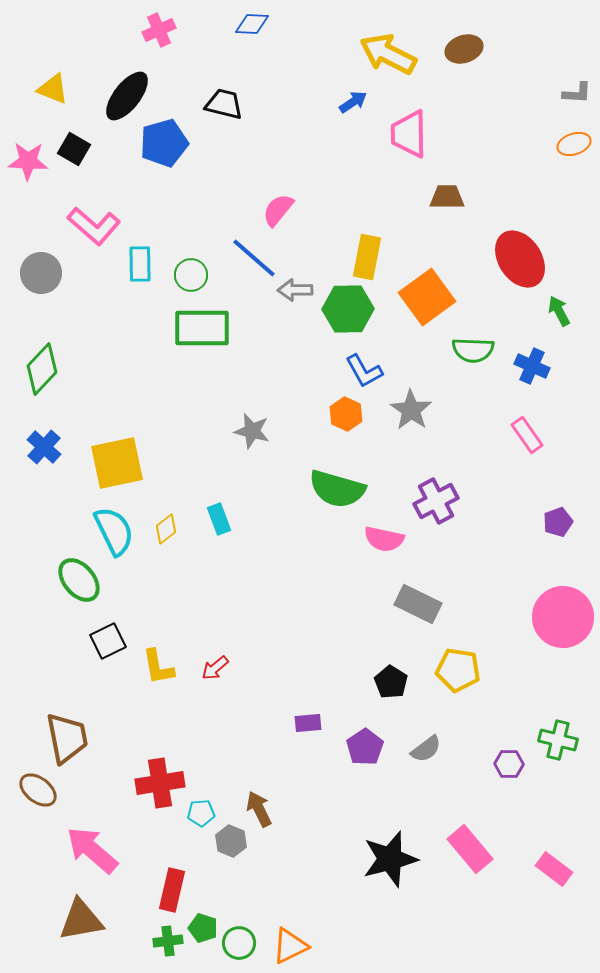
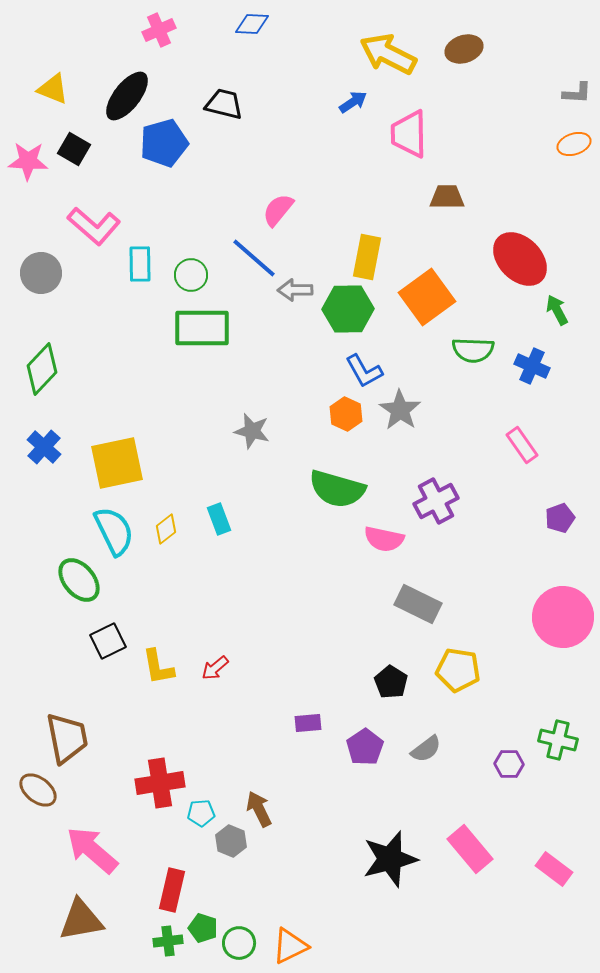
red ellipse at (520, 259): rotated 12 degrees counterclockwise
green arrow at (559, 311): moved 2 px left, 1 px up
gray star at (411, 410): moved 11 px left
pink rectangle at (527, 435): moved 5 px left, 10 px down
purple pentagon at (558, 522): moved 2 px right, 4 px up
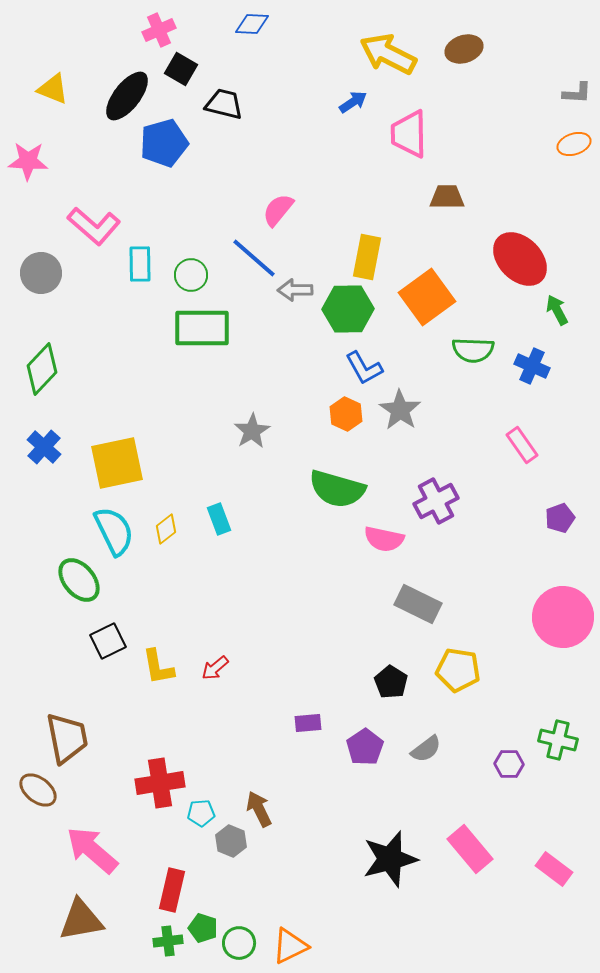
black square at (74, 149): moved 107 px right, 80 px up
blue L-shape at (364, 371): moved 3 px up
gray star at (252, 431): rotated 27 degrees clockwise
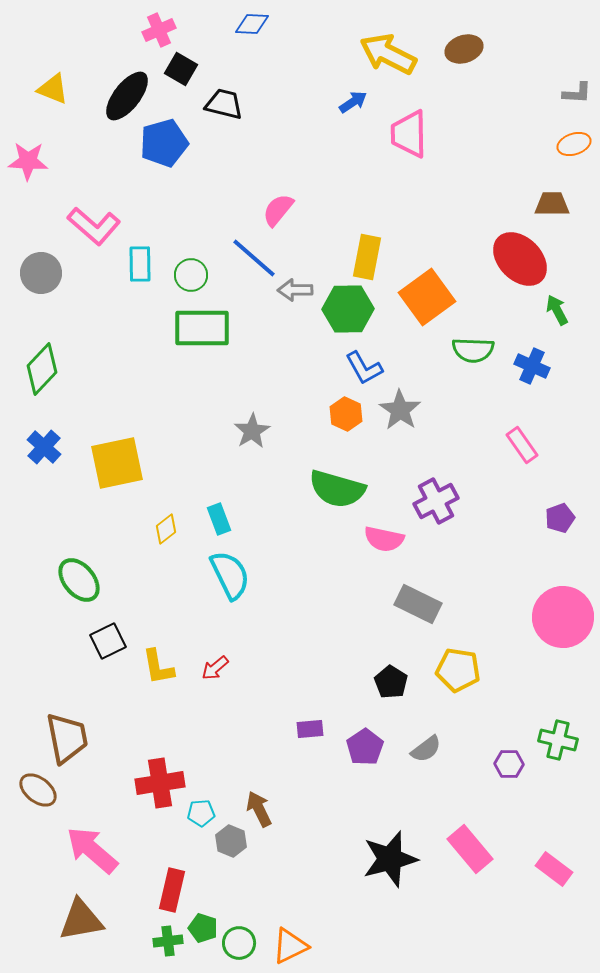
brown trapezoid at (447, 197): moved 105 px right, 7 px down
cyan semicircle at (114, 531): moved 116 px right, 44 px down
purple rectangle at (308, 723): moved 2 px right, 6 px down
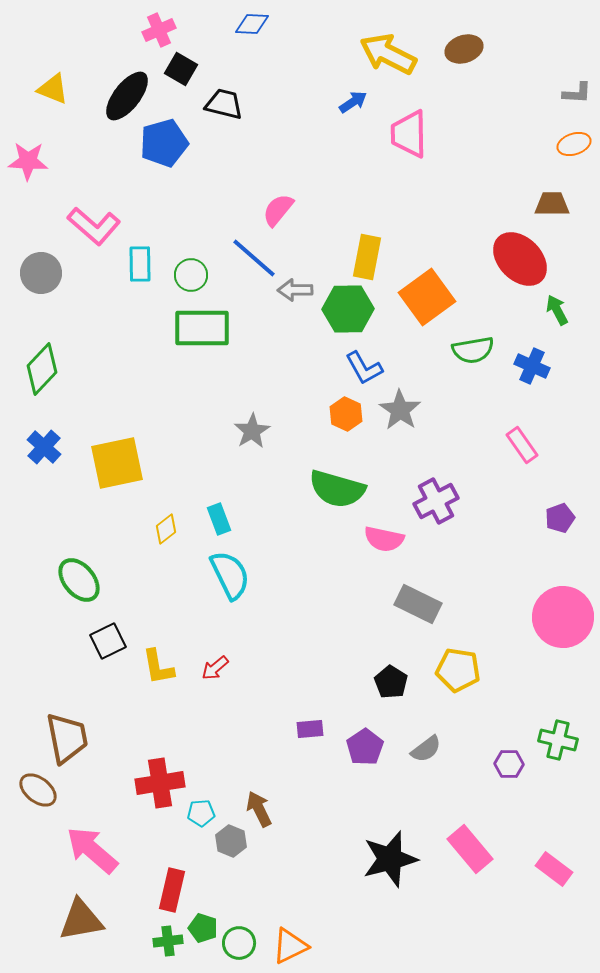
green semicircle at (473, 350): rotated 12 degrees counterclockwise
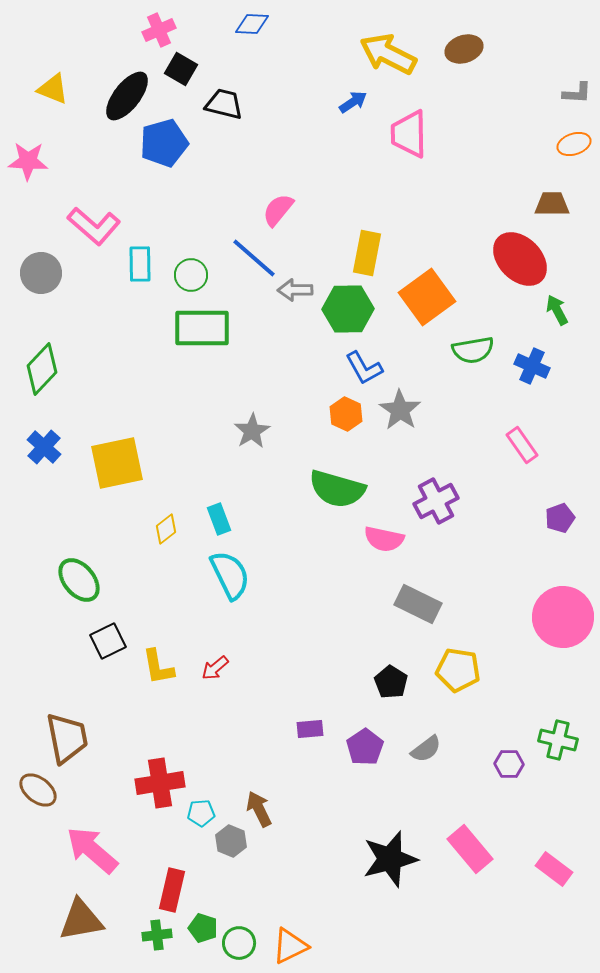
yellow rectangle at (367, 257): moved 4 px up
green cross at (168, 941): moved 11 px left, 6 px up
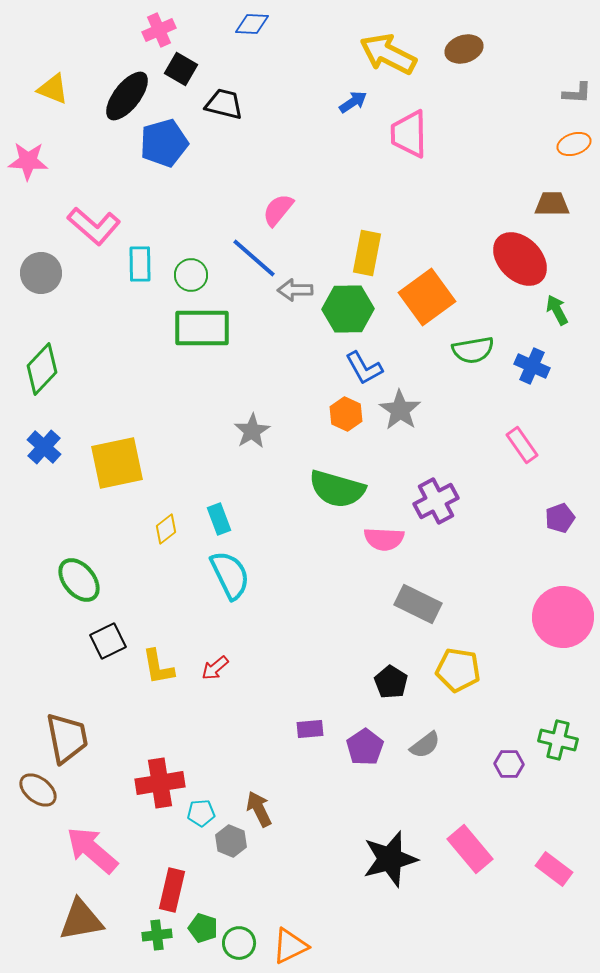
pink semicircle at (384, 539): rotated 9 degrees counterclockwise
gray semicircle at (426, 749): moved 1 px left, 4 px up
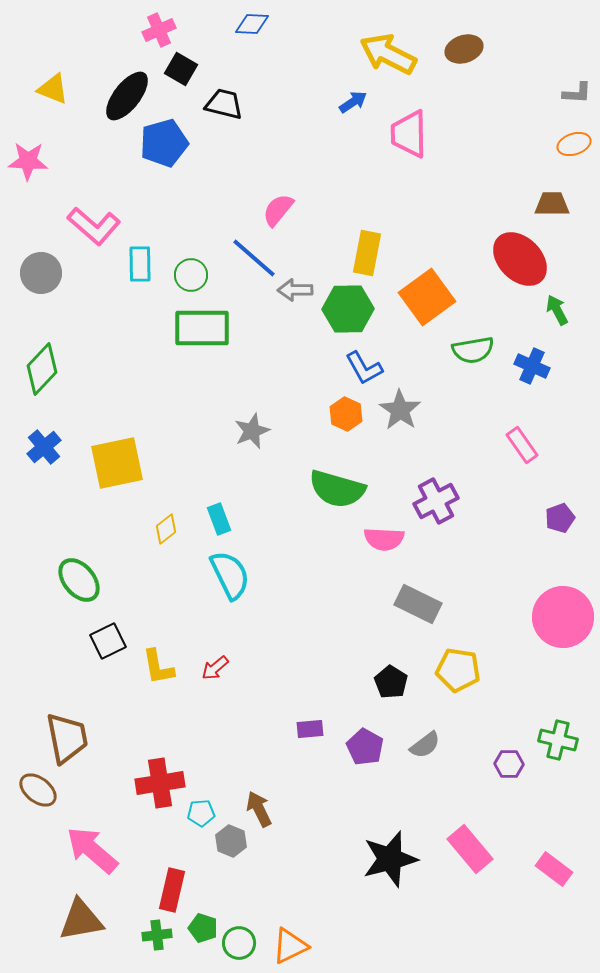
gray star at (252, 431): rotated 9 degrees clockwise
blue cross at (44, 447): rotated 8 degrees clockwise
purple pentagon at (365, 747): rotated 9 degrees counterclockwise
